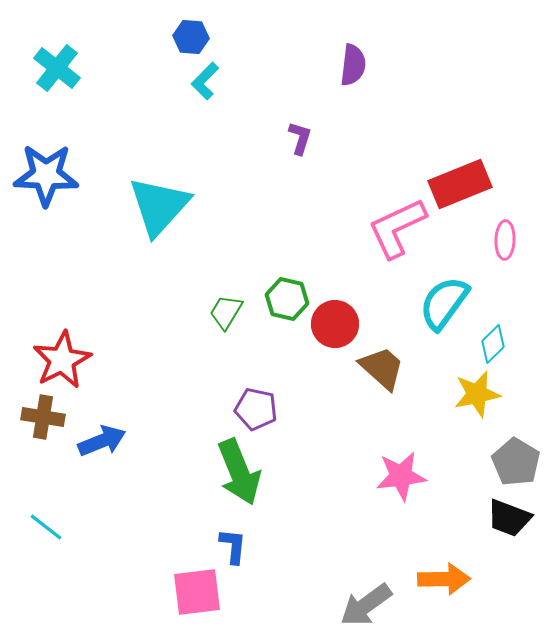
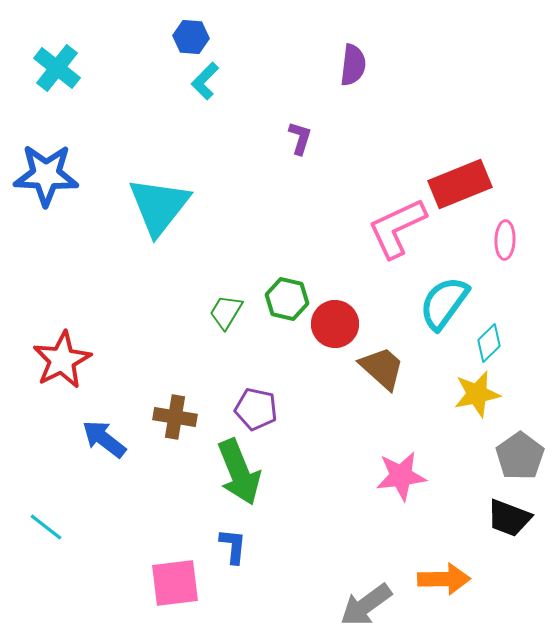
cyan triangle: rotated 4 degrees counterclockwise
cyan diamond: moved 4 px left, 1 px up
brown cross: moved 132 px right
blue arrow: moved 2 px right, 2 px up; rotated 120 degrees counterclockwise
gray pentagon: moved 4 px right, 6 px up; rotated 6 degrees clockwise
pink square: moved 22 px left, 9 px up
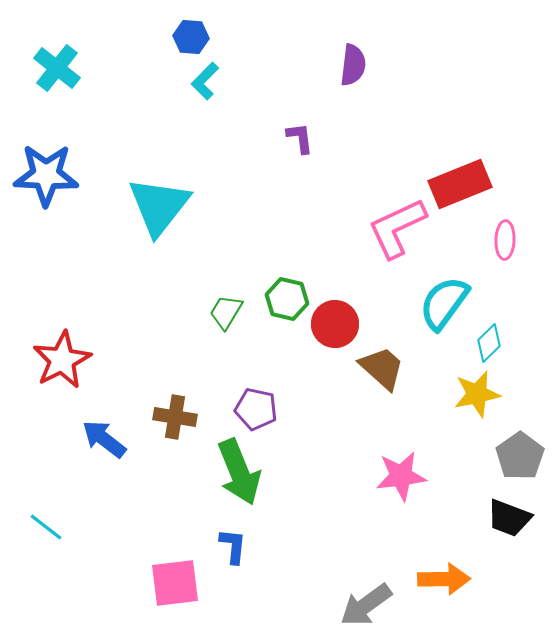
purple L-shape: rotated 24 degrees counterclockwise
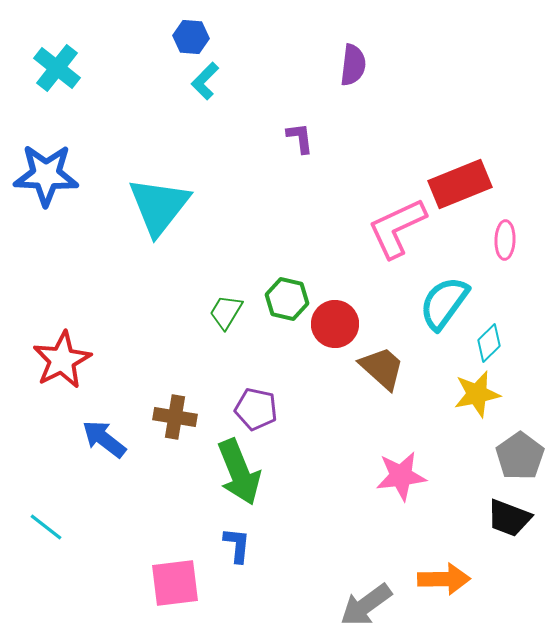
blue L-shape: moved 4 px right, 1 px up
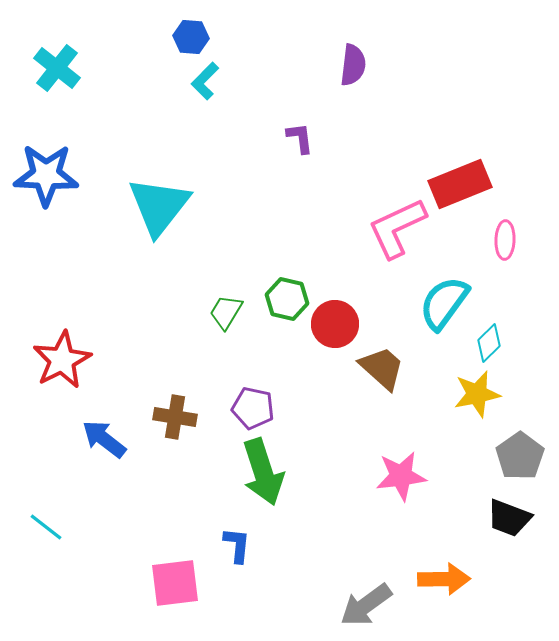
purple pentagon: moved 3 px left, 1 px up
green arrow: moved 24 px right; rotated 4 degrees clockwise
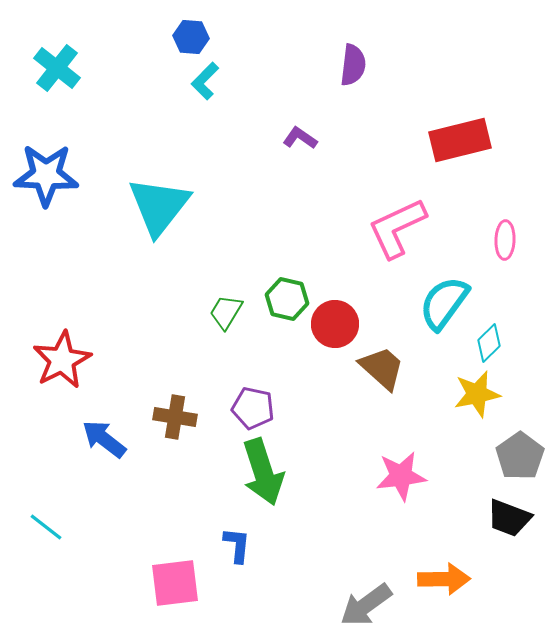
purple L-shape: rotated 48 degrees counterclockwise
red rectangle: moved 44 px up; rotated 8 degrees clockwise
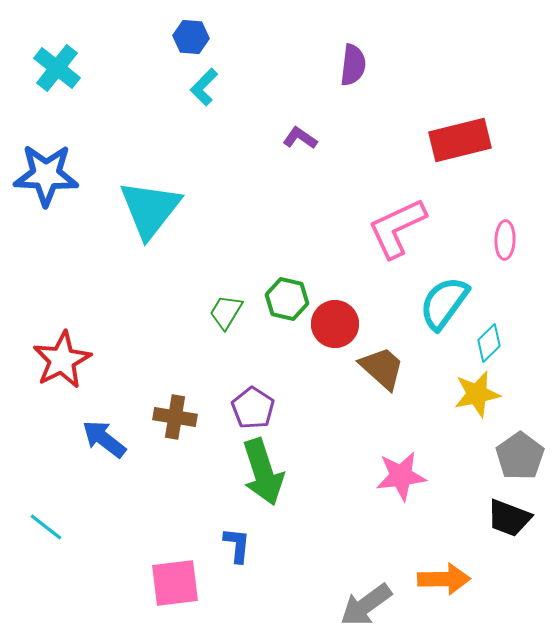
cyan L-shape: moved 1 px left, 6 px down
cyan triangle: moved 9 px left, 3 px down
purple pentagon: rotated 21 degrees clockwise
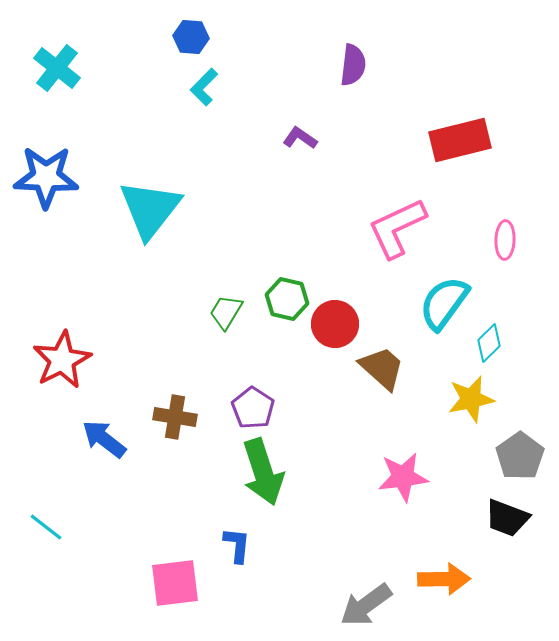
blue star: moved 2 px down
yellow star: moved 6 px left, 5 px down
pink star: moved 2 px right, 1 px down
black trapezoid: moved 2 px left
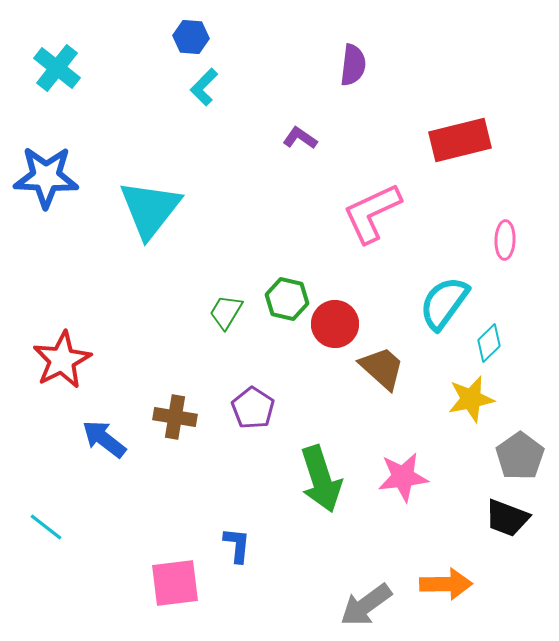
pink L-shape: moved 25 px left, 15 px up
green arrow: moved 58 px right, 7 px down
orange arrow: moved 2 px right, 5 px down
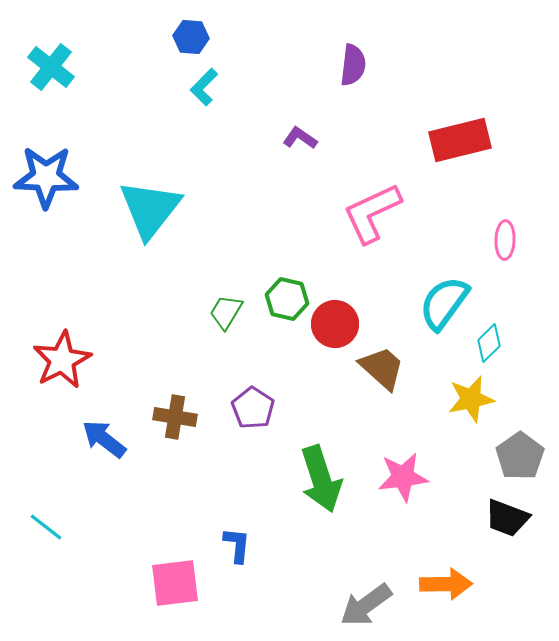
cyan cross: moved 6 px left, 1 px up
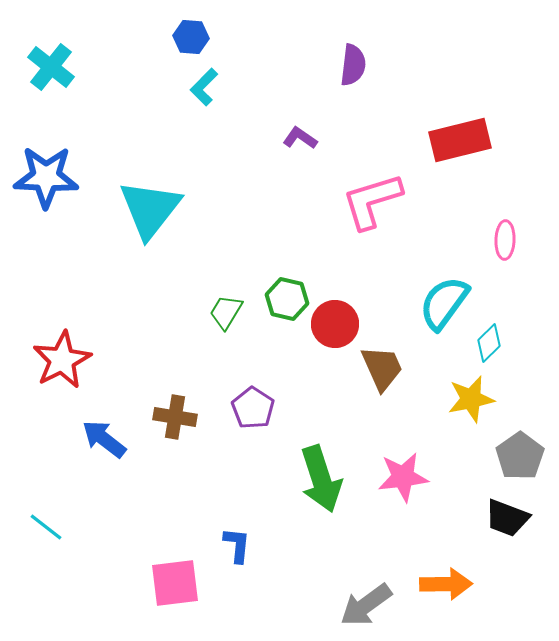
pink L-shape: moved 12 px up; rotated 8 degrees clockwise
brown trapezoid: rotated 24 degrees clockwise
